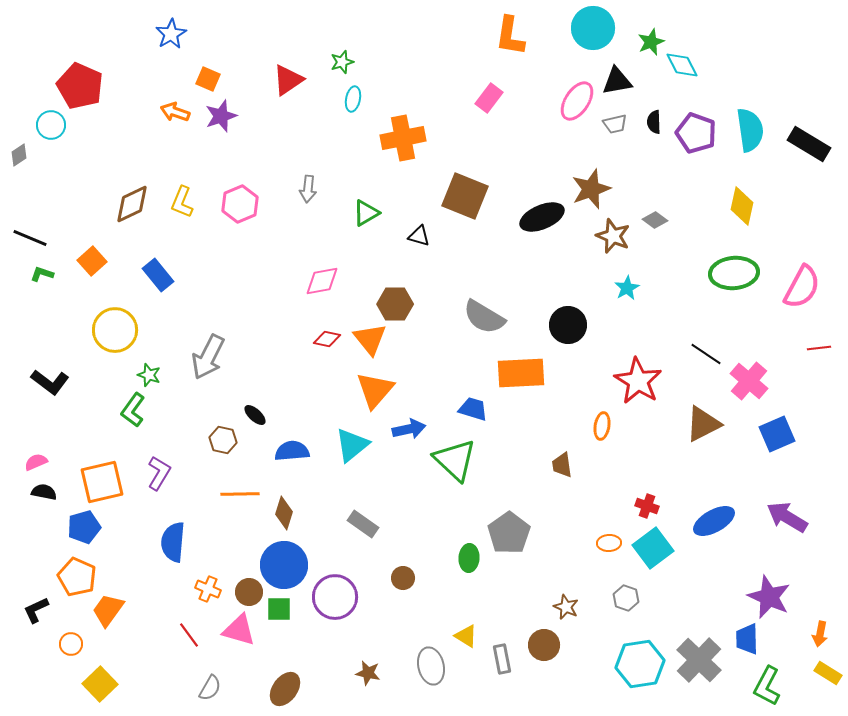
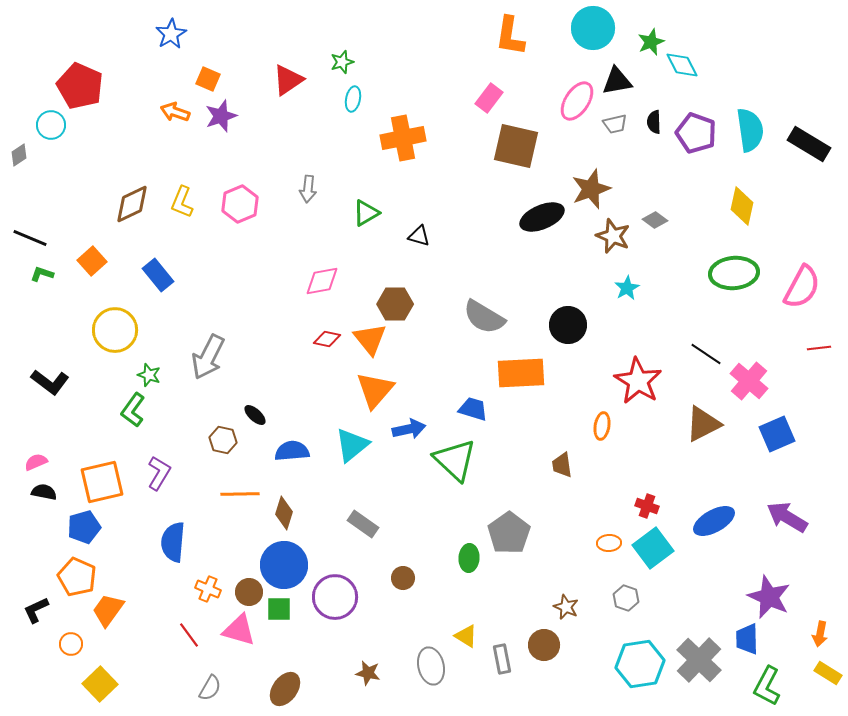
brown square at (465, 196): moved 51 px right, 50 px up; rotated 9 degrees counterclockwise
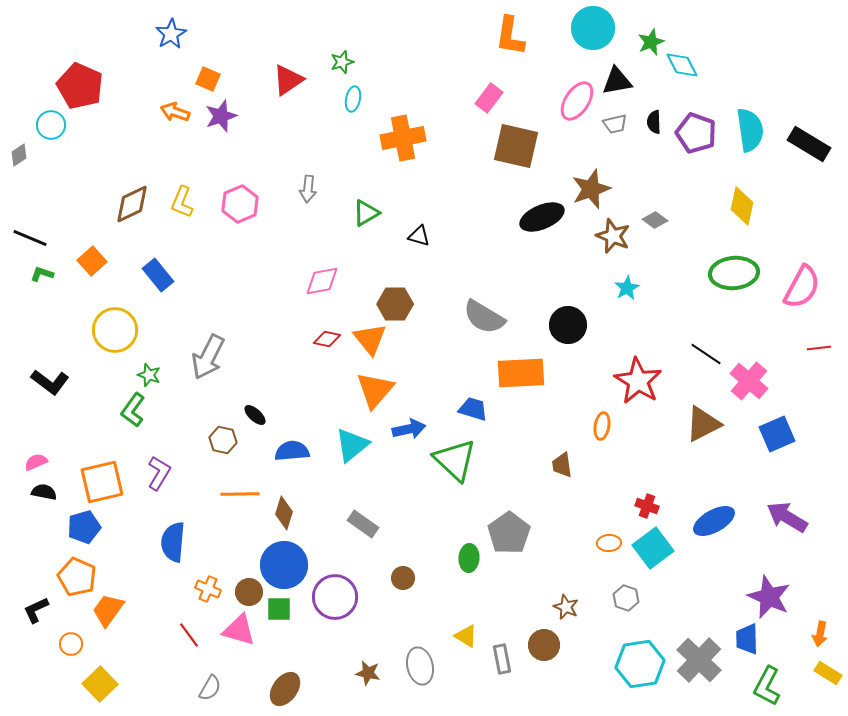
gray ellipse at (431, 666): moved 11 px left
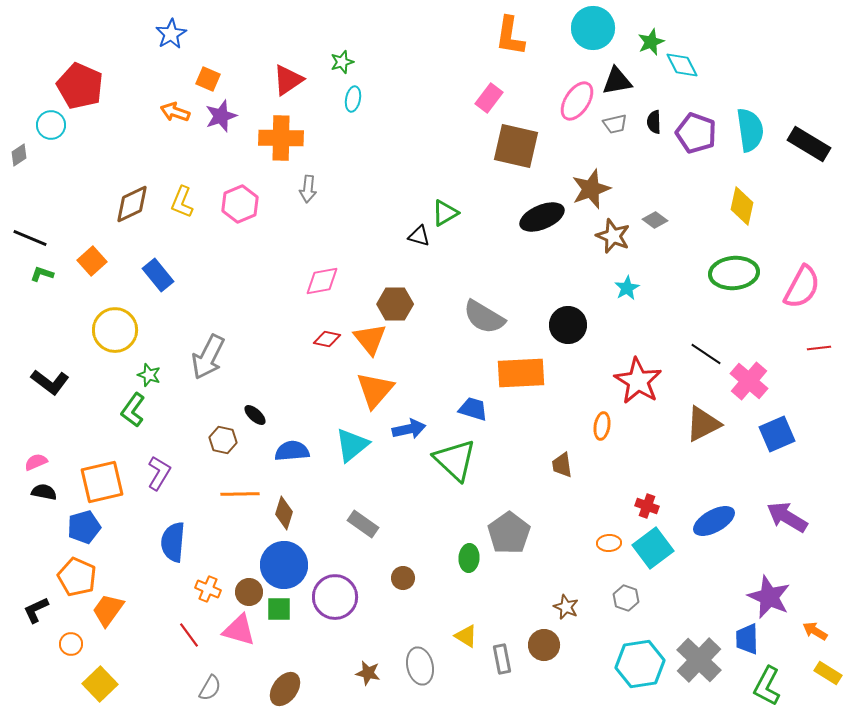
orange cross at (403, 138): moved 122 px left; rotated 12 degrees clockwise
green triangle at (366, 213): moved 79 px right
orange arrow at (820, 634): moved 5 px left, 3 px up; rotated 110 degrees clockwise
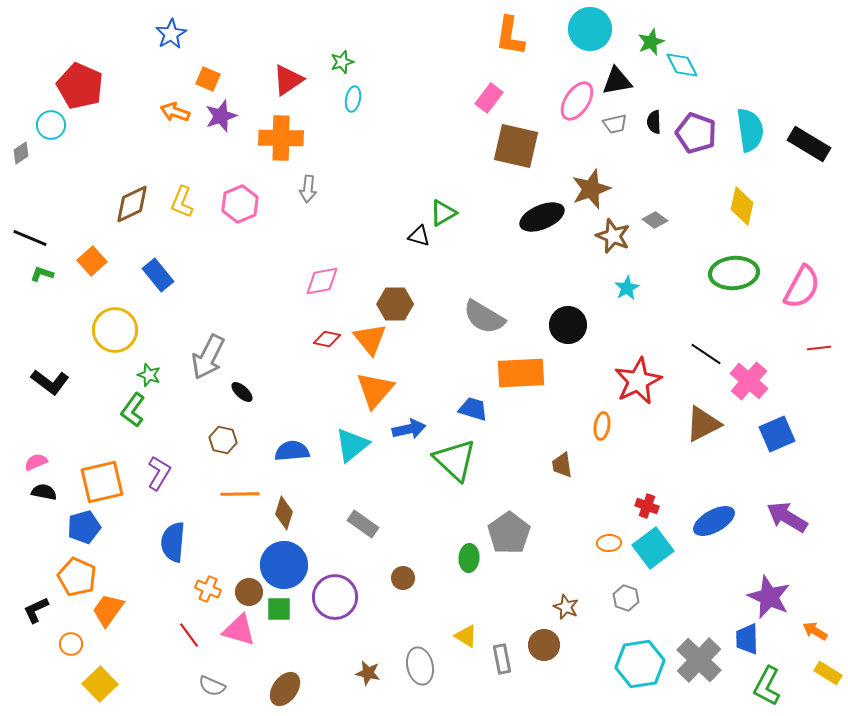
cyan circle at (593, 28): moved 3 px left, 1 px down
gray diamond at (19, 155): moved 2 px right, 2 px up
green triangle at (445, 213): moved 2 px left
red star at (638, 381): rotated 15 degrees clockwise
black ellipse at (255, 415): moved 13 px left, 23 px up
gray semicircle at (210, 688): moved 2 px right, 2 px up; rotated 84 degrees clockwise
